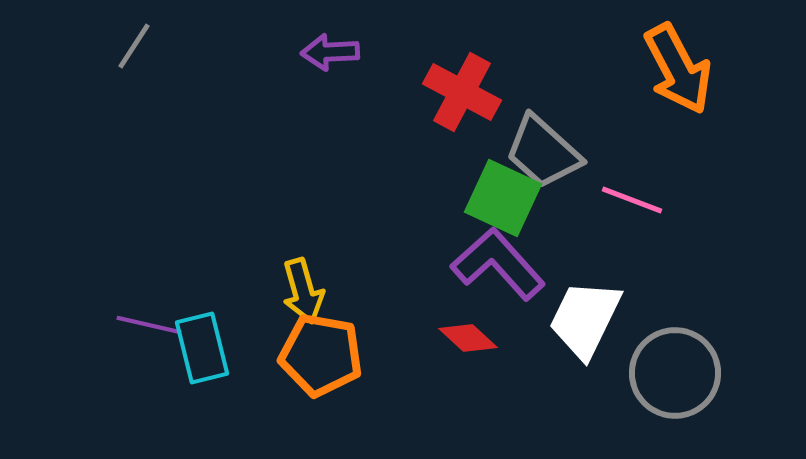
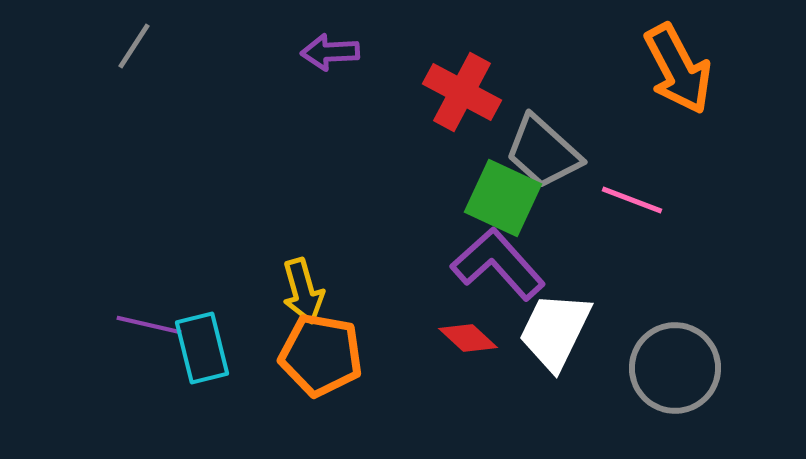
white trapezoid: moved 30 px left, 12 px down
gray circle: moved 5 px up
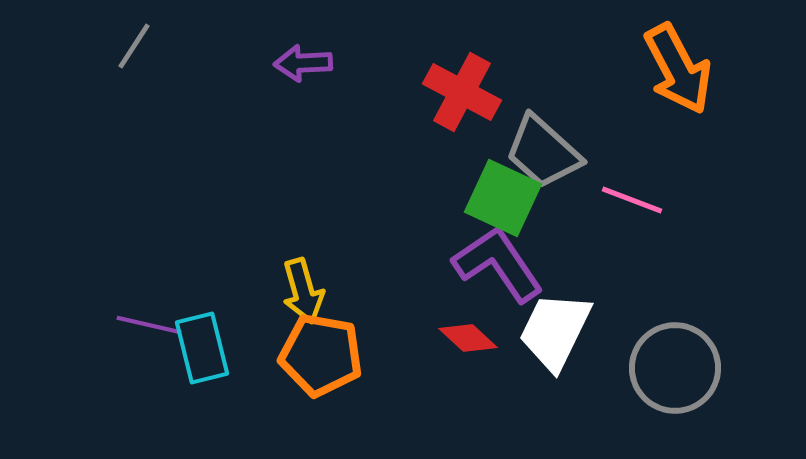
purple arrow: moved 27 px left, 11 px down
purple L-shape: rotated 8 degrees clockwise
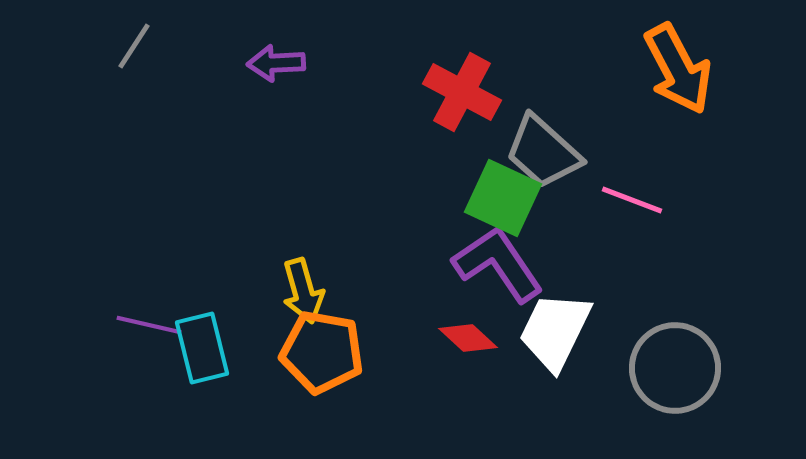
purple arrow: moved 27 px left
orange pentagon: moved 1 px right, 3 px up
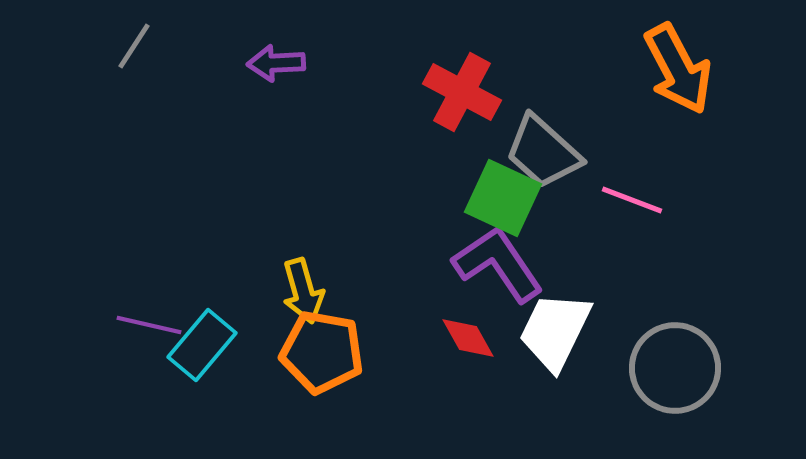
red diamond: rotated 18 degrees clockwise
cyan rectangle: moved 3 px up; rotated 54 degrees clockwise
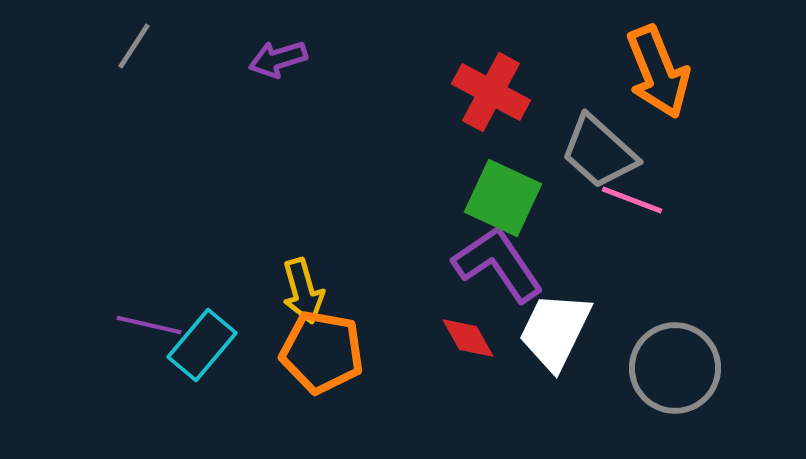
purple arrow: moved 2 px right, 4 px up; rotated 14 degrees counterclockwise
orange arrow: moved 20 px left, 3 px down; rotated 6 degrees clockwise
red cross: moved 29 px right
gray trapezoid: moved 56 px right
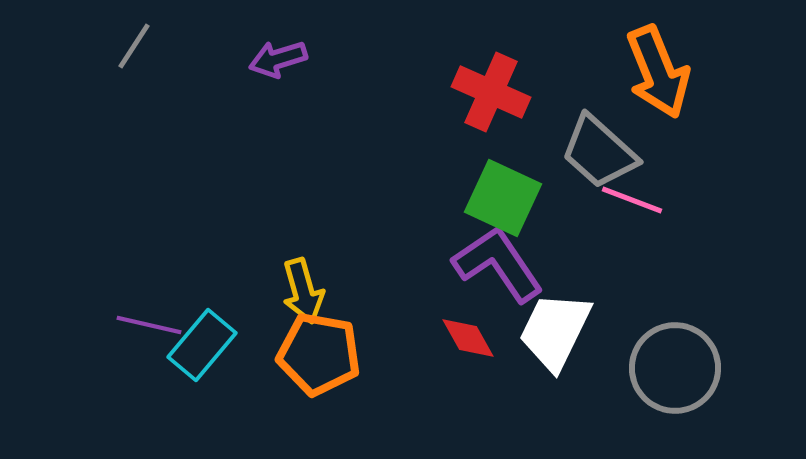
red cross: rotated 4 degrees counterclockwise
orange pentagon: moved 3 px left, 2 px down
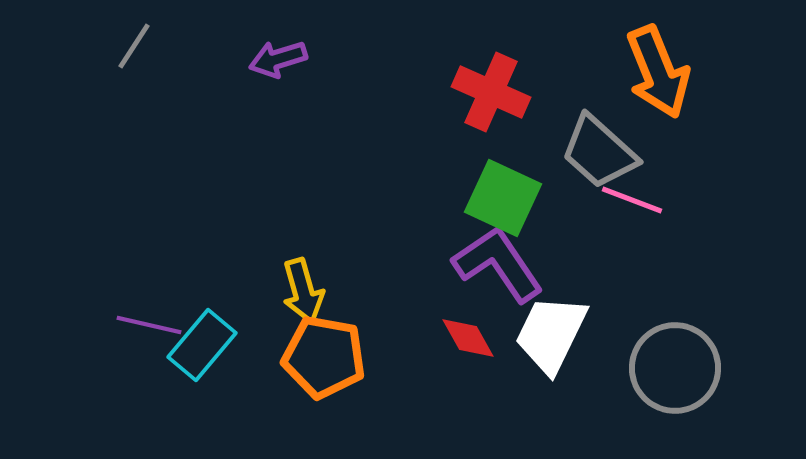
white trapezoid: moved 4 px left, 3 px down
orange pentagon: moved 5 px right, 3 px down
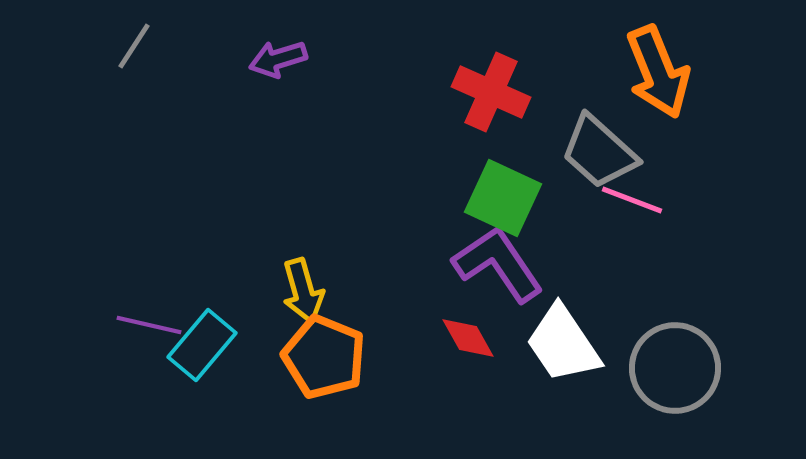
white trapezoid: moved 12 px right, 10 px down; rotated 60 degrees counterclockwise
orange pentagon: rotated 12 degrees clockwise
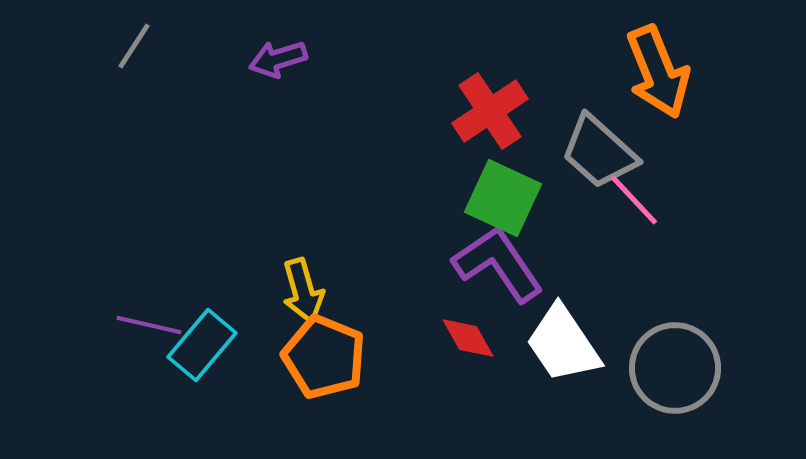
red cross: moved 1 px left, 19 px down; rotated 32 degrees clockwise
pink line: moved 2 px right; rotated 26 degrees clockwise
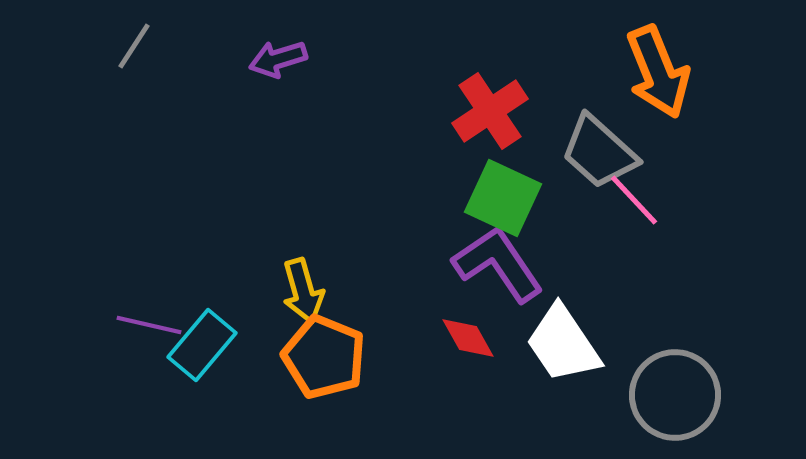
gray circle: moved 27 px down
